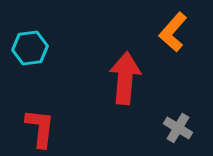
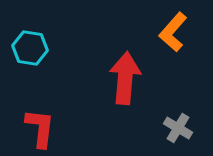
cyan hexagon: rotated 16 degrees clockwise
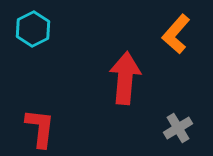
orange L-shape: moved 3 px right, 2 px down
cyan hexagon: moved 3 px right, 19 px up; rotated 24 degrees clockwise
gray cross: rotated 28 degrees clockwise
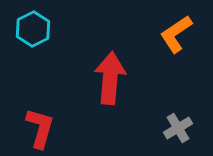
orange L-shape: rotated 15 degrees clockwise
red arrow: moved 15 px left
red L-shape: rotated 9 degrees clockwise
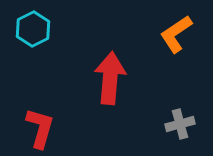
gray cross: moved 2 px right, 4 px up; rotated 16 degrees clockwise
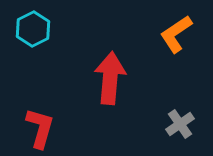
gray cross: rotated 20 degrees counterclockwise
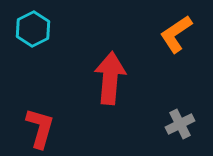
gray cross: rotated 8 degrees clockwise
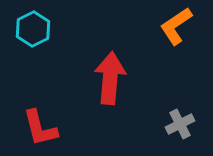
orange L-shape: moved 8 px up
red L-shape: rotated 150 degrees clockwise
